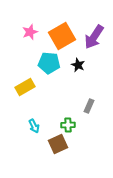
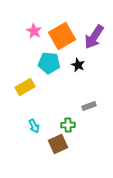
pink star: moved 4 px right, 1 px up; rotated 21 degrees counterclockwise
gray rectangle: rotated 48 degrees clockwise
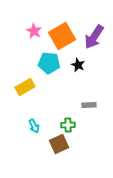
gray rectangle: moved 1 px up; rotated 16 degrees clockwise
brown square: moved 1 px right
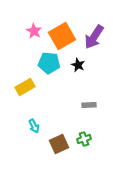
green cross: moved 16 px right, 14 px down; rotated 16 degrees counterclockwise
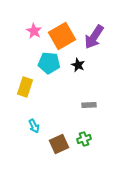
yellow rectangle: rotated 42 degrees counterclockwise
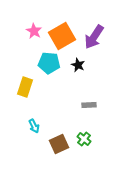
green cross: rotated 32 degrees counterclockwise
